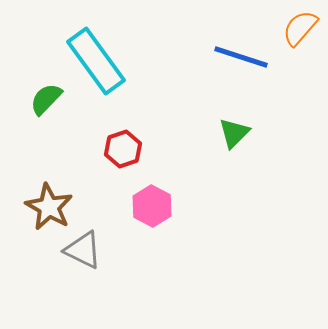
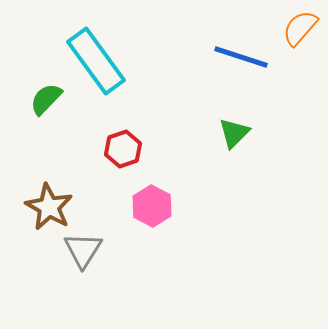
gray triangle: rotated 36 degrees clockwise
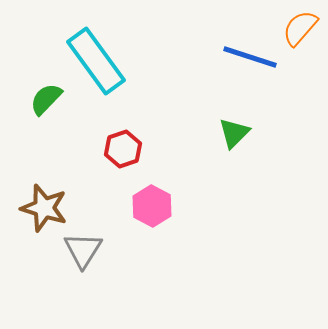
blue line: moved 9 px right
brown star: moved 5 px left, 1 px down; rotated 12 degrees counterclockwise
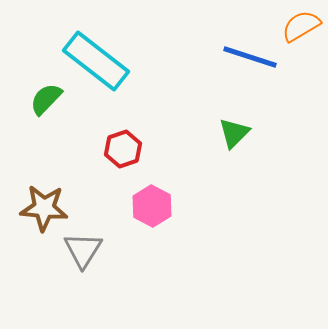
orange semicircle: moved 1 px right, 2 px up; rotated 18 degrees clockwise
cyan rectangle: rotated 16 degrees counterclockwise
brown star: rotated 12 degrees counterclockwise
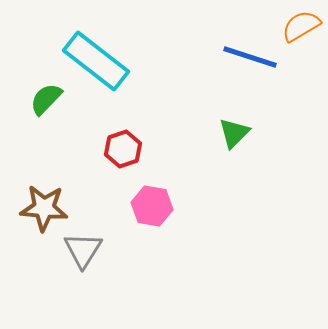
pink hexagon: rotated 18 degrees counterclockwise
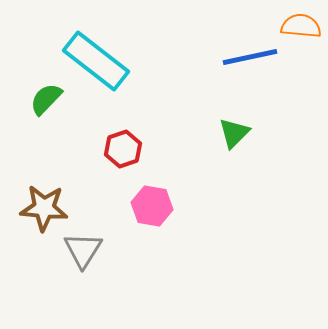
orange semicircle: rotated 36 degrees clockwise
blue line: rotated 30 degrees counterclockwise
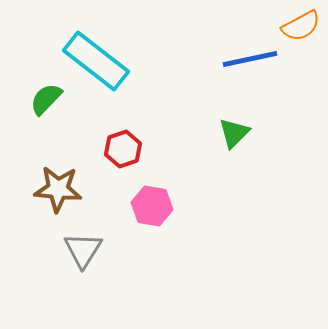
orange semicircle: rotated 147 degrees clockwise
blue line: moved 2 px down
brown star: moved 14 px right, 19 px up
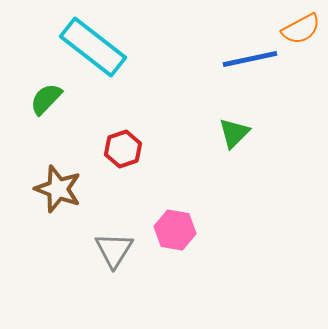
orange semicircle: moved 3 px down
cyan rectangle: moved 3 px left, 14 px up
brown star: rotated 15 degrees clockwise
pink hexagon: moved 23 px right, 24 px down
gray triangle: moved 31 px right
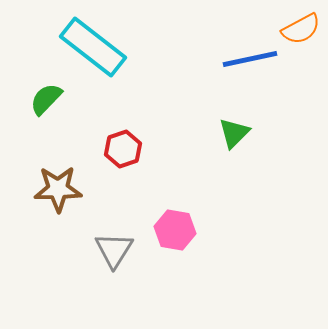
brown star: rotated 21 degrees counterclockwise
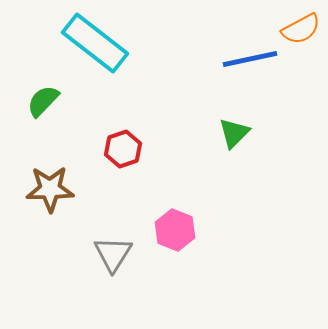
cyan rectangle: moved 2 px right, 4 px up
green semicircle: moved 3 px left, 2 px down
brown star: moved 8 px left
pink hexagon: rotated 12 degrees clockwise
gray triangle: moved 1 px left, 4 px down
